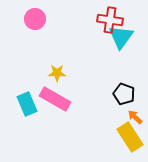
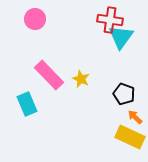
yellow star: moved 24 px right, 6 px down; rotated 24 degrees clockwise
pink rectangle: moved 6 px left, 24 px up; rotated 16 degrees clockwise
yellow rectangle: rotated 32 degrees counterclockwise
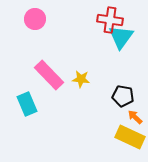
yellow star: rotated 18 degrees counterclockwise
black pentagon: moved 1 px left, 2 px down; rotated 10 degrees counterclockwise
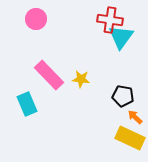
pink circle: moved 1 px right
yellow rectangle: moved 1 px down
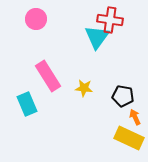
cyan triangle: moved 24 px left
pink rectangle: moved 1 px left, 1 px down; rotated 12 degrees clockwise
yellow star: moved 3 px right, 9 px down
orange arrow: rotated 21 degrees clockwise
yellow rectangle: moved 1 px left
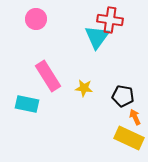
cyan rectangle: rotated 55 degrees counterclockwise
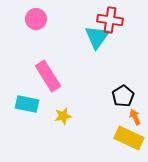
yellow star: moved 21 px left, 28 px down; rotated 18 degrees counterclockwise
black pentagon: rotated 30 degrees clockwise
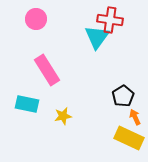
pink rectangle: moved 1 px left, 6 px up
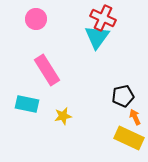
red cross: moved 7 px left, 2 px up; rotated 15 degrees clockwise
black pentagon: rotated 20 degrees clockwise
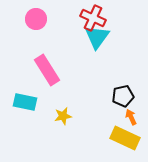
red cross: moved 10 px left
cyan rectangle: moved 2 px left, 2 px up
orange arrow: moved 4 px left
yellow rectangle: moved 4 px left
